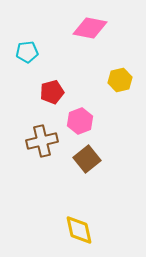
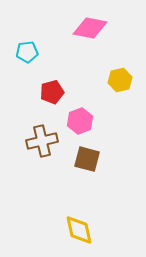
brown square: rotated 36 degrees counterclockwise
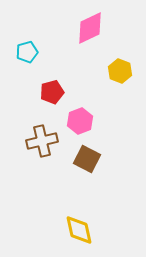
pink diamond: rotated 36 degrees counterclockwise
cyan pentagon: rotated 10 degrees counterclockwise
yellow hexagon: moved 9 px up; rotated 25 degrees counterclockwise
brown square: rotated 12 degrees clockwise
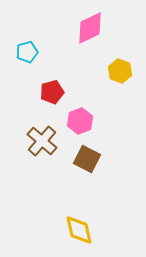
brown cross: rotated 36 degrees counterclockwise
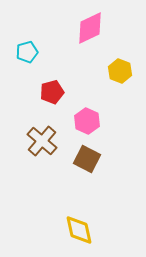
pink hexagon: moved 7 px right; rotated 15 degrees counterclockwise
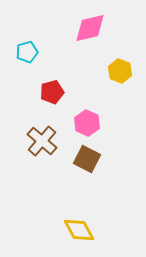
pink diamond: rotated 12 degrees clockwise
pink hexagon: moved 2 px down
yellow diamond: rotated 16 degrees counterclockwise
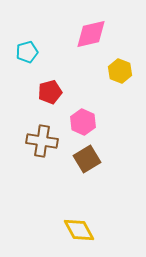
pink diamond: moved 1 px right, 6 px down
red pentagon: moved 2 px left
pink hexagon: moved 4 px left, 1 px up
brown cross: rotated 32 degrees counterclockwise
brown square: rotated 32 degrees clockwise
